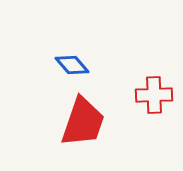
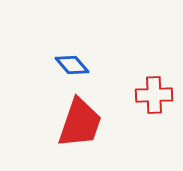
red trapezoid: moved 3 px left, 1 px down
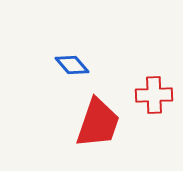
red trapezoid: moved 18 px right
